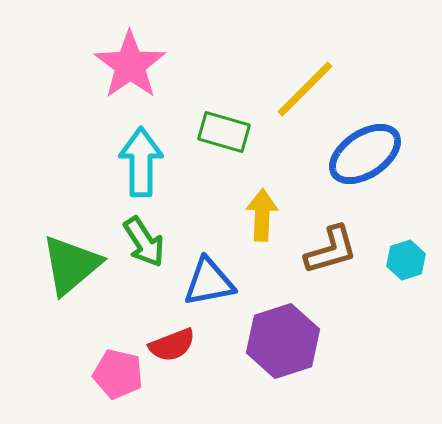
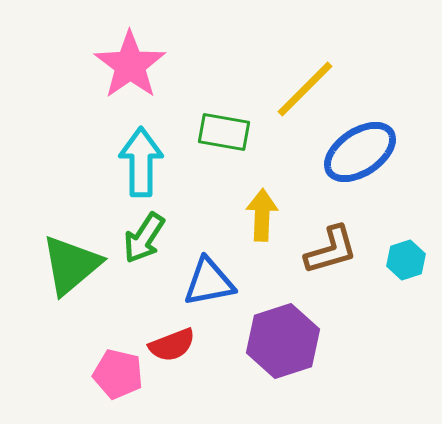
green rectangle: rotated 6 degrees counterclockwise
blue ellipse: moved 5 px left, 2 px up
green arrow: moved 4 px up; rotated 66 degrees clockwise
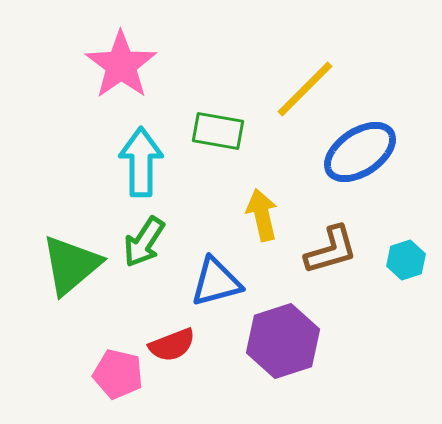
pink star: moved 9 px left
green rectangle: moved 6 px left, 1 px up
yellow arrow: rotated 15 degrees counterclockwise
green arrow: moved 4 px down
blue triangle: moved 7 px right; rotated 4 degrees counterclockwise
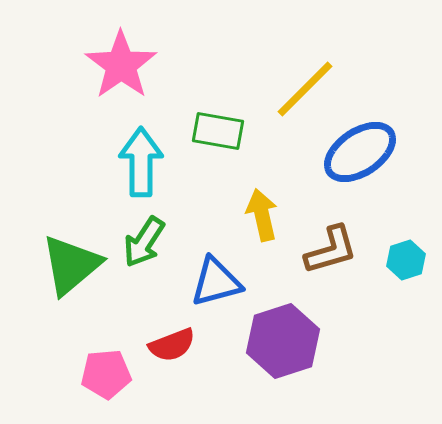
pink pentagon: moved 12 px left; rotated 18 degrees counterclockwise
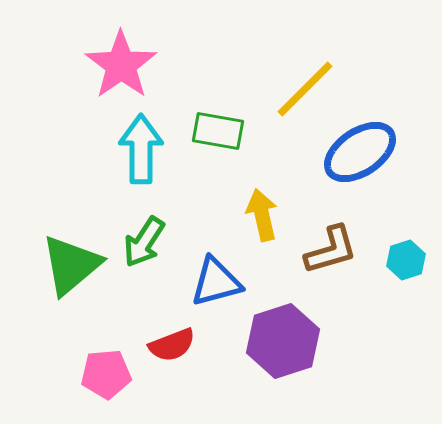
cyan arrow: moved 13 px up
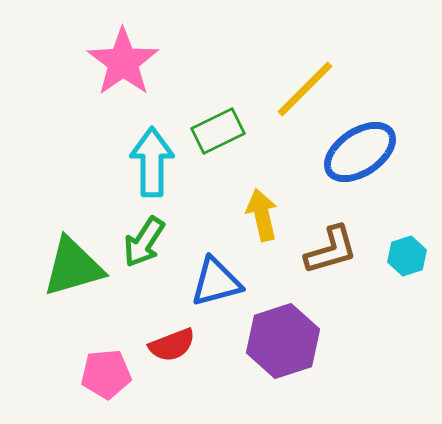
pink star: moved 2 px right, 3 px up
green rectangle: rotated 36 degrees counterclockwise
cyan arrow: moved 11 px right, 13 px down
cyan hexagon: moved 1 px right, 4 px up
green triangle: moved 2 px right, 2 px down; rotated 24 degrees clockwise
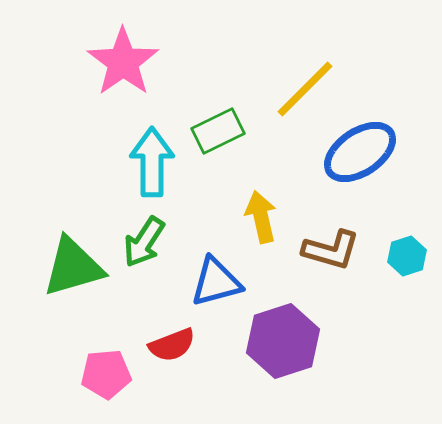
yellow arrow: moved 1 px left, 2 px down
brown L-shape: rotated 32 degrees clockwise
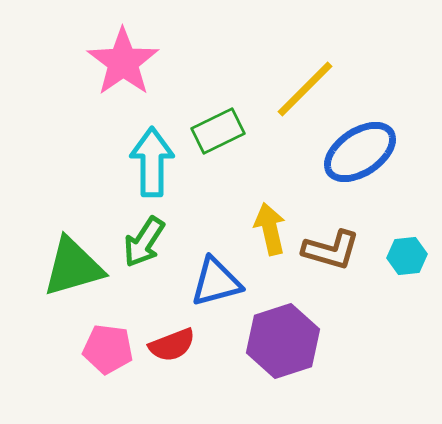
yellow arrow: moved 9 px right, 12 px down
cyan hexagon: rotated 12 degrees clockwise
pink pentagon: moved 2 px right, 25 px up; rotated 12 degrees clockwise
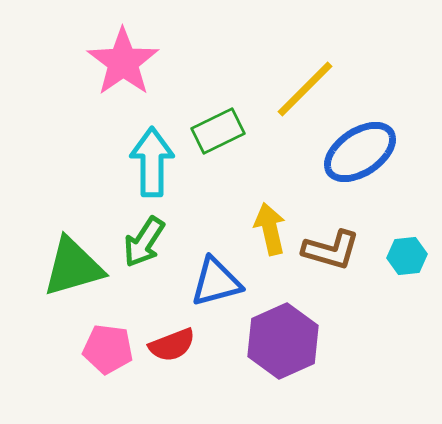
purple hexagon: rotated 6 degrees counterclockwise
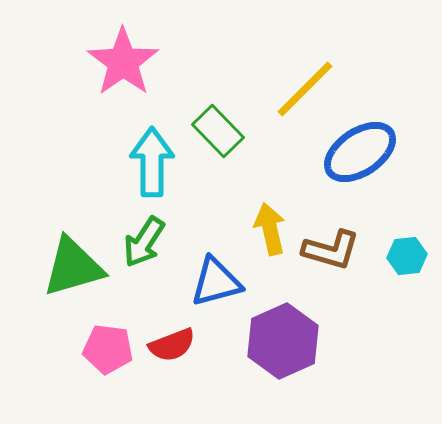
green rectangle: rotated 72 degrees clockwise
